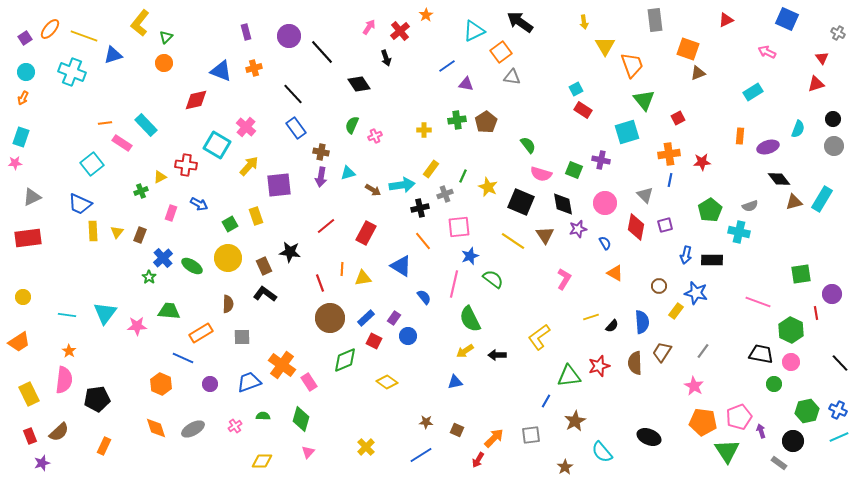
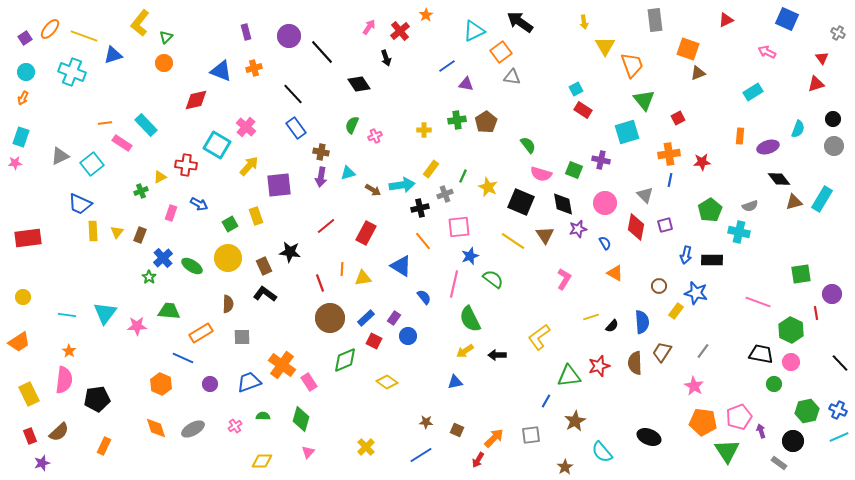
gray triangle at (32, 197): moved 28 px right, 41 px up
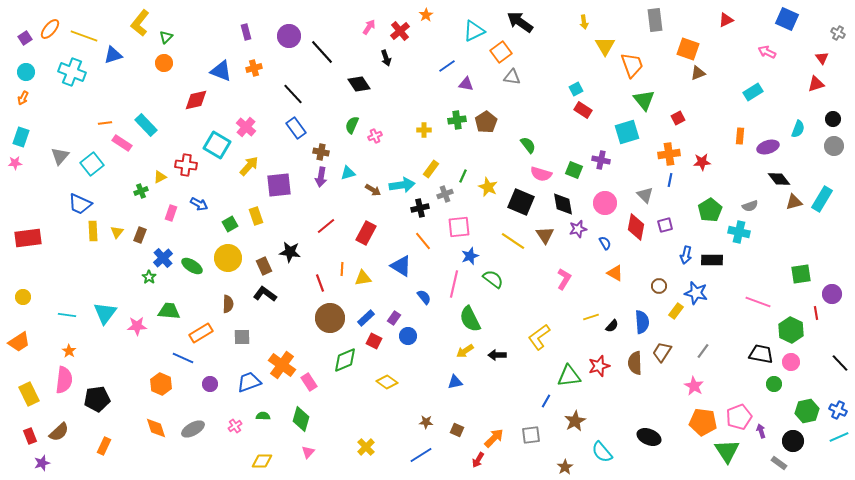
gray triangle at (60, 156): rotated 24 degrees counterclockwise
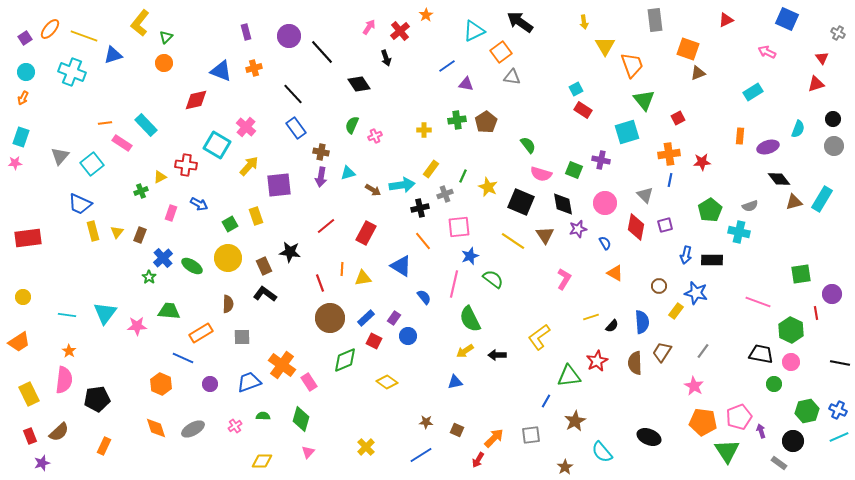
yellow rectangle at (93, 231): rotated 12 degrees counterclockwise
black line at (840, 363): rotated 36 degrees counterclockwise
red star at (599, 366): moved 2 px left, 5 px up; rotated 10 degrees counterclockwise
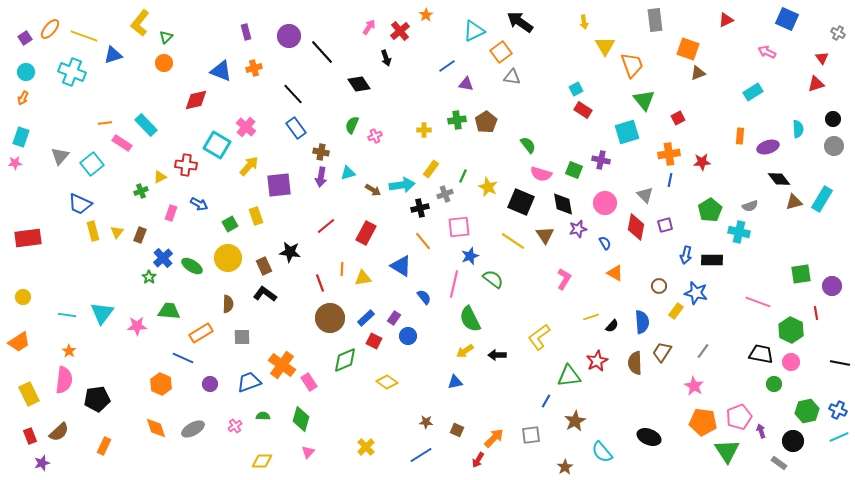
cyan semicircle at (798, 129): rotated 24 degrees counterclockwise
purple circle at (832, 294): moved 8 px up
cyan triangle at (105, 313): moved 3 px left
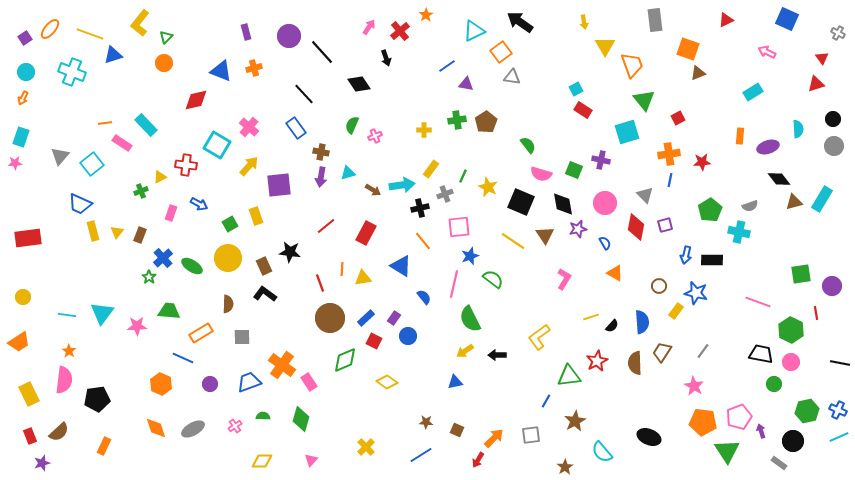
yellow line at (84, 36): moved 6 px right, 2 px up
black line at (293, 94): moved 11 px right
pink cross at (246, 127): moved 3 px right
pink triangle at (308, 452): moved 3 px right, 8 px down
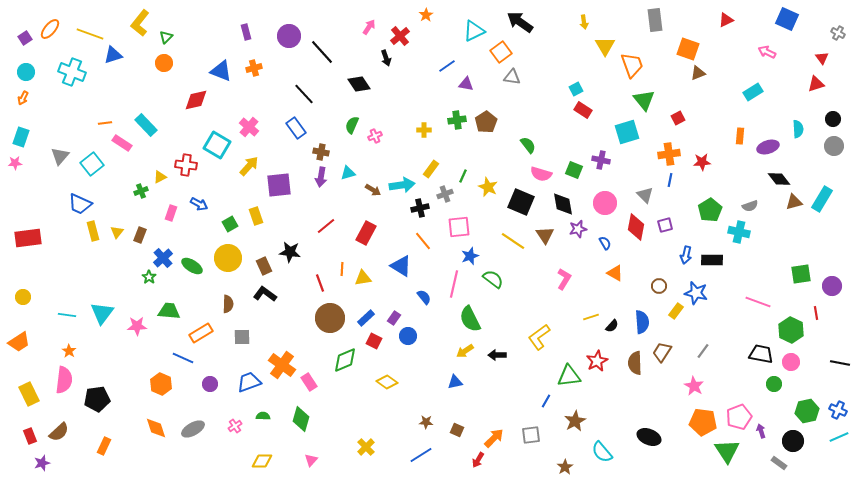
red cross at (400, 31): moved 5 px down
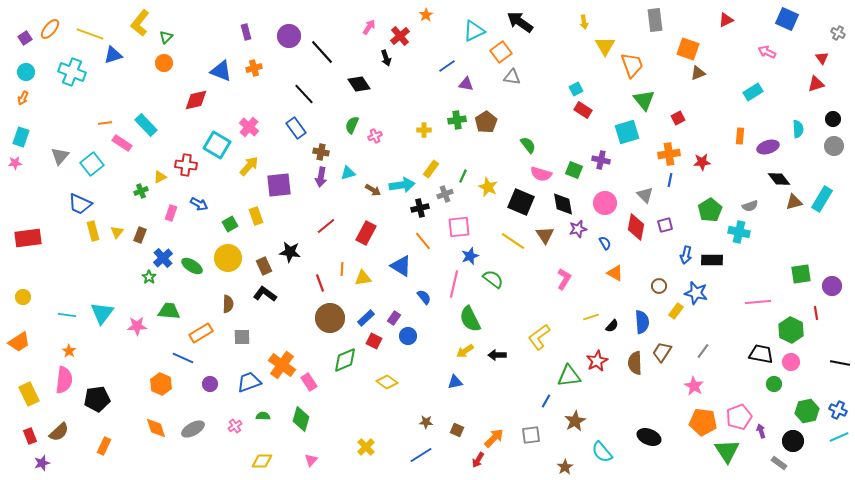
pink line at (758, 302): rotated 25 degrees counterclockwise
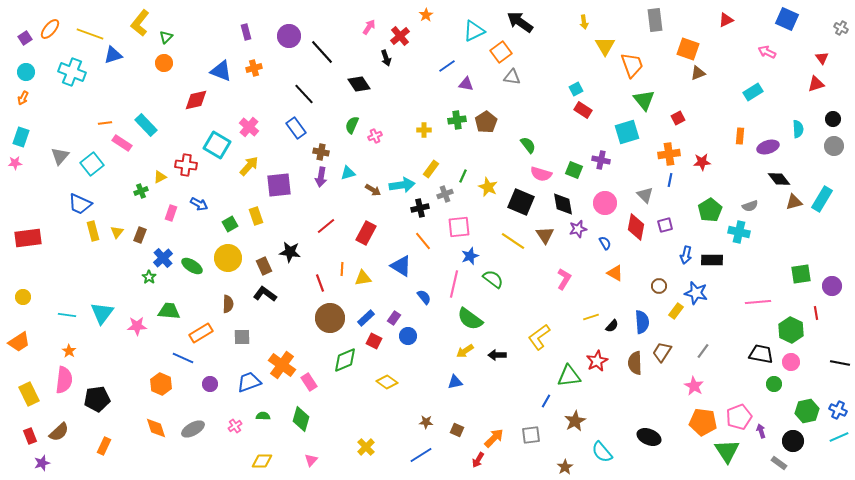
gray cross at (838, 33): moved 3 px right, 5 px up
green semicircle at (470, 319): rotated 28 degrees counterclockwise
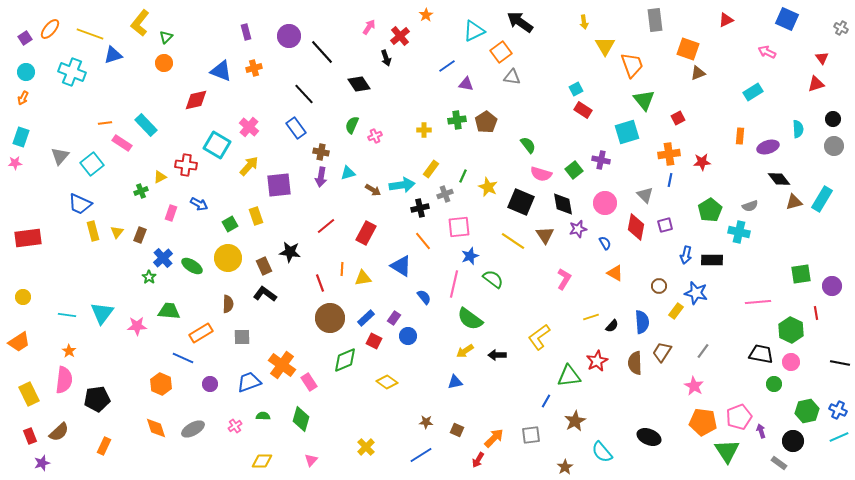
green square at (574, 170): rotated 30 degrees clockwise
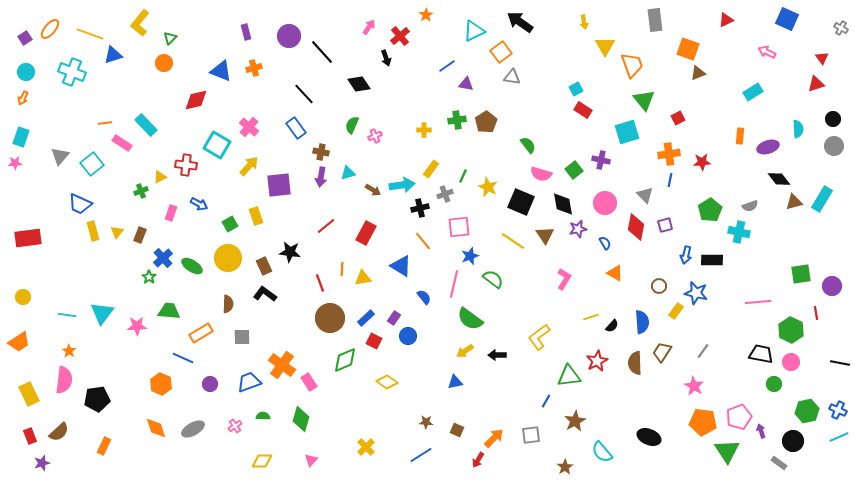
green triangle at (166, 37): moved 4 px right, 1 px down
